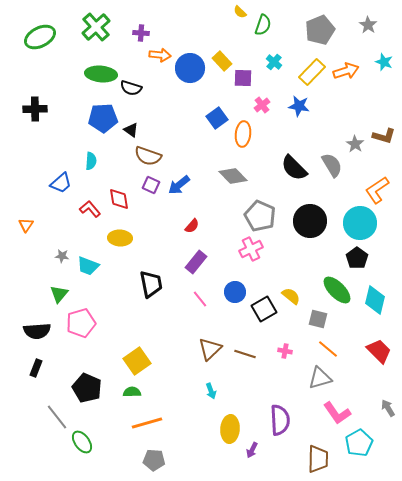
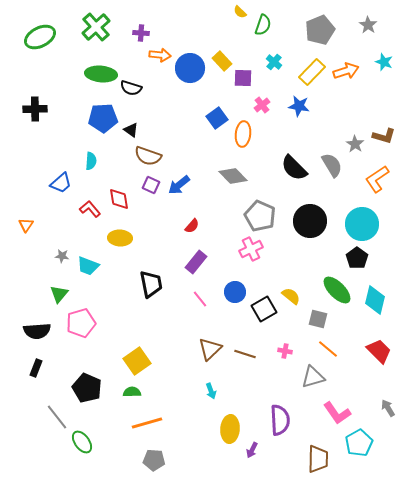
orange L-shape at (377, 190): moved 11 px up
cyan circle at (360, 223): moved 2 px right, 1 px down
gray triangle at (320, 378): moved 7 px left, 1 px up
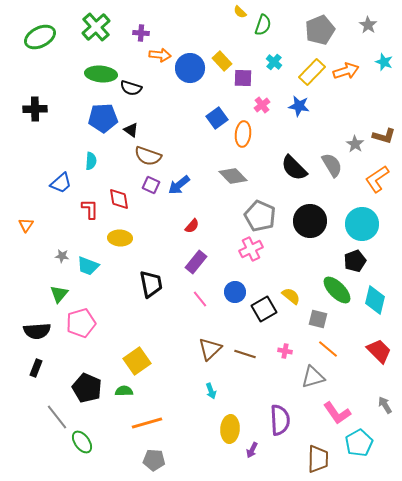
red L-shape at (90, 209): rotated 40 degrees clockwise
black pentagon at (357, 258): moved 2 px left, 3 px down; rotated 15 degrees clockwise
green semicircle at (132, 392): moved 8 px left, 1 px up
gray arrow at (388, 408): moved 3 px left, 3 px up
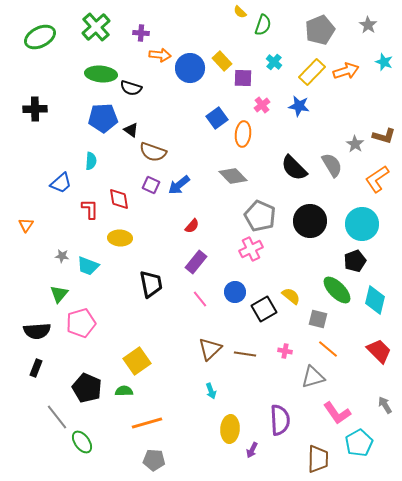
brown semicircle at (148, 156): moved 5 px right, 4 px up
brown line at (245, 354): rotated 10 degrees counterclockwise
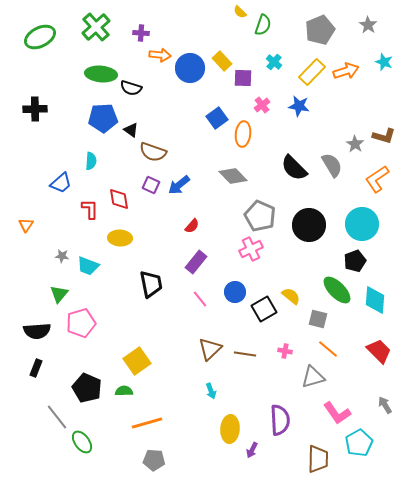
black circle at (310, 221): moved 1 px left, 4 px down
cyan diamond at (375, 300): rotated 8 degrees counterclockwise
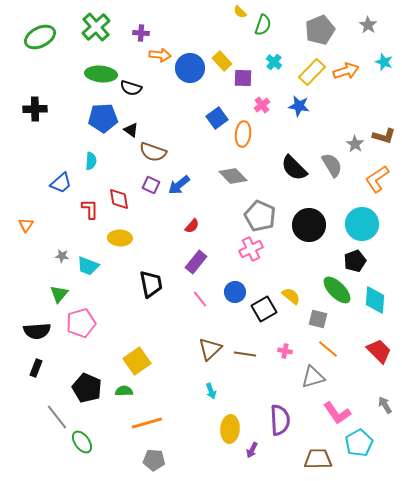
brown trapezoid at (318, 459): rotated 92 degrees counterclockwise
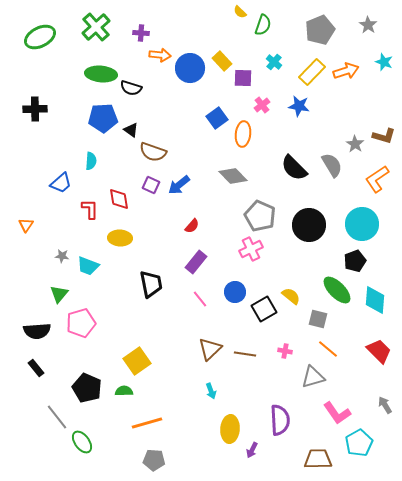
black rectangle at (36, 368): rotated 60 degrees counterclockwise
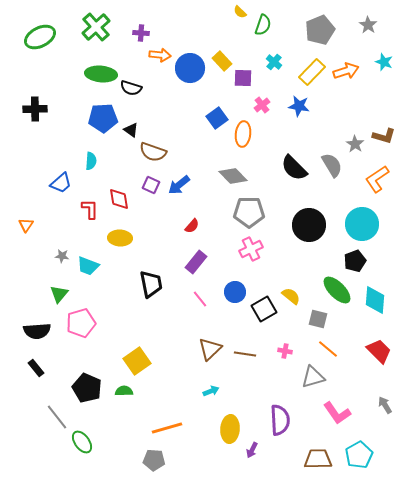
gray pentagon at (260, 216): moved 11 px left, 4 px up; rotated 24 degrees counterclockwise
cyan arrow at (211, 391): rotated 91 degrees counterclockwise
orange line at (147, 423): moved 20 px right, 5 px down
cyan pentagon at (359, 443): moved 12 px down
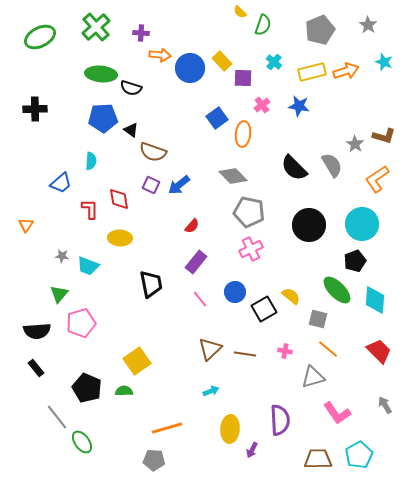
yellow rectangle at (312, 72): rotated 32 degrees clockwise
gray pentagon at (249, 212): rotated 12 degrees clockwise
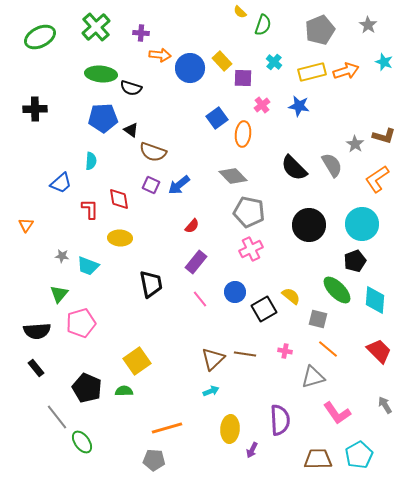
brown triangle at (210, 349): moved 3 px right, 10 px down
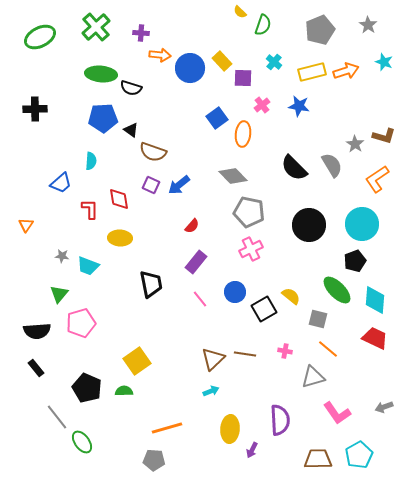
red trapezoid at (379, 351): moved 4 px left, 13 px up; rotated 20 degrees counterclockwise
gray arrow at (385, 405): moved 1 px left, 2 px down; rotated 78 degrees counterclockwise
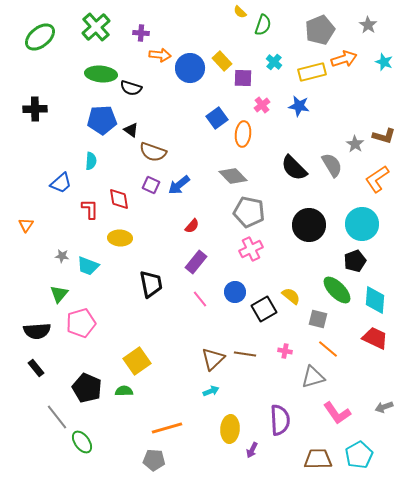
green ellipse at (40, 37): rotated 12 degrees counterclockwise
orange arrow at (346, 71): moved 2 px left, 12 px up
blue pentagon at (103, 118): moved 1 px left, 2 px down
